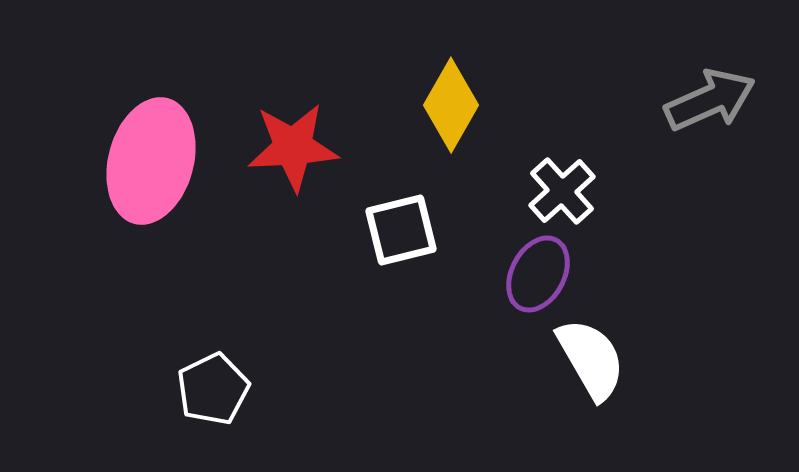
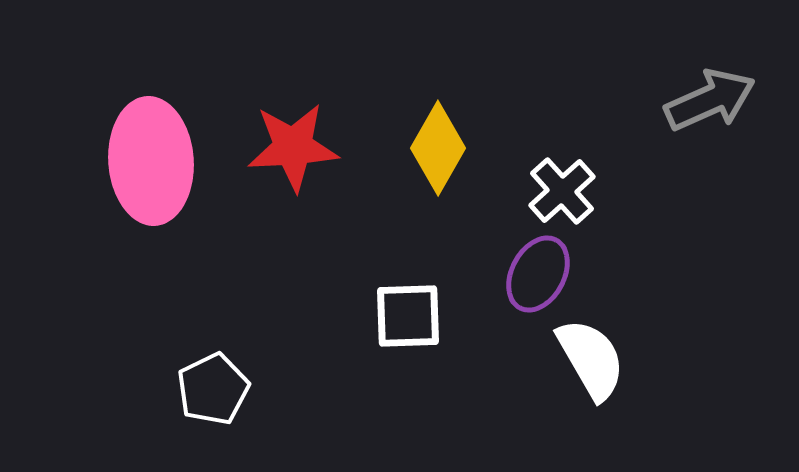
yellow diamond: moved 13 px left, 43 px down
pink ellipse: rotated 19 degrees counterclockwise
white square: moved 7 px right, 86 px down; rotated 12 degrees clockwise
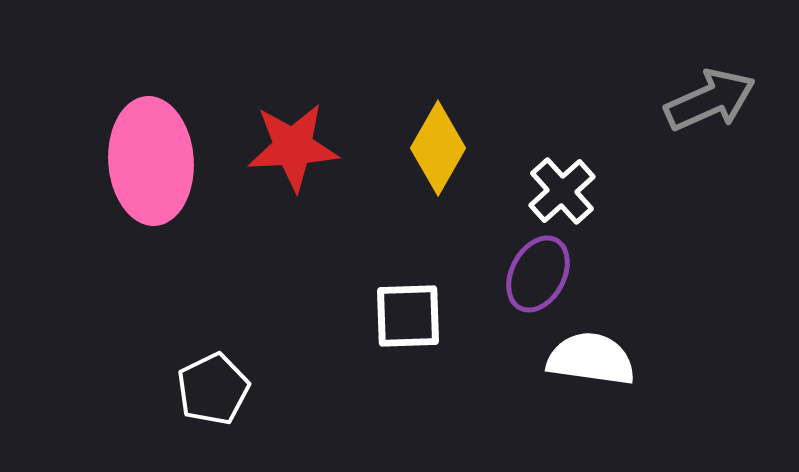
white semicircle: rotated 52 degrees counterclockwise
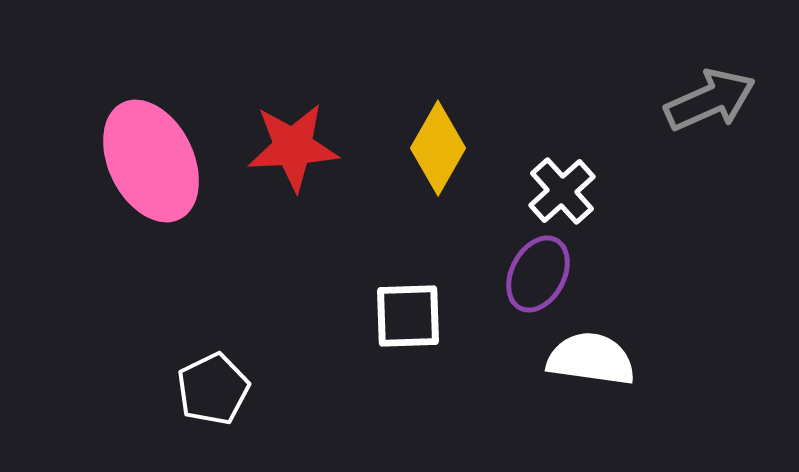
pink ellipse: rotated 22 degrees counterclockwise
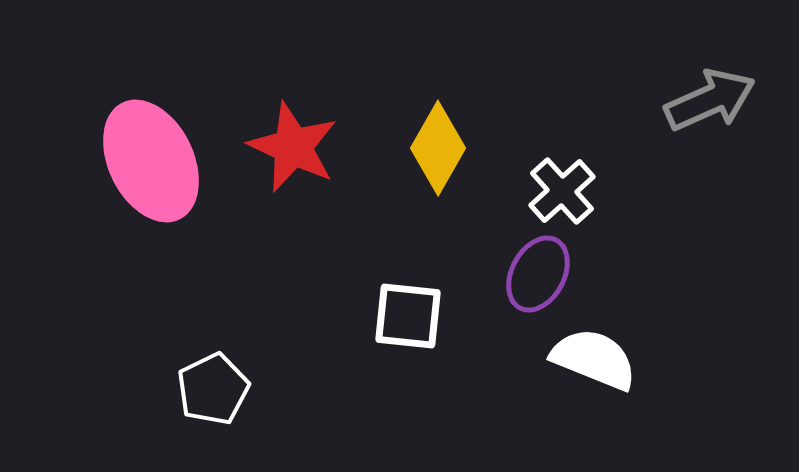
red star: rotated 28 degrees clockwise
white square: rotated 8 degrees clockwise
white semicircle: moved 3 px right; rotated 14 degrees clockwise
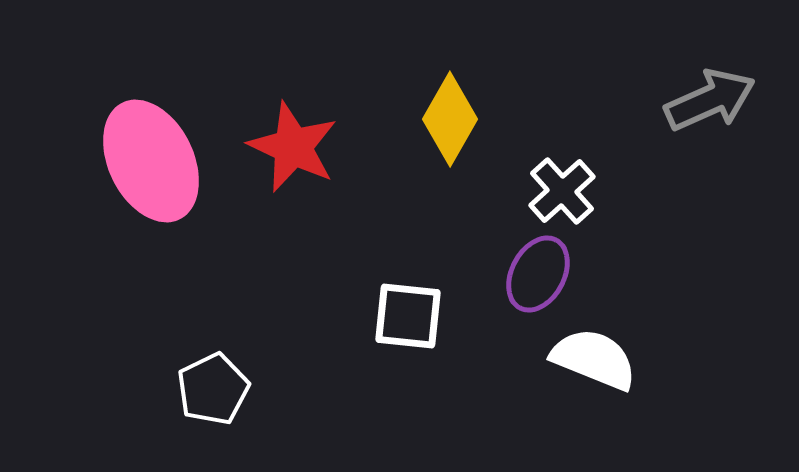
yellow diamond: moved 12 px right, 29 px up
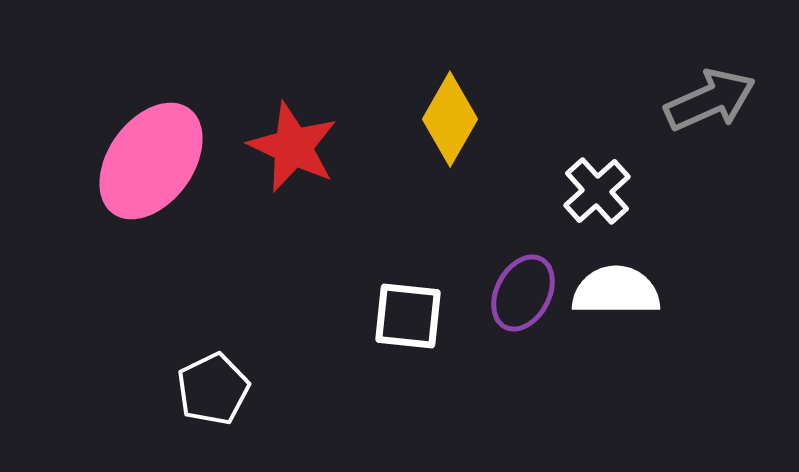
pink ellipse: rotated 62 degrees clockwise
white cross: moved 35 px right
purple ellipse: moved 15 px left, 19 px down
white semicircle: moved 22 px right, 68 px up; rotated 22 degrees counterclockwise
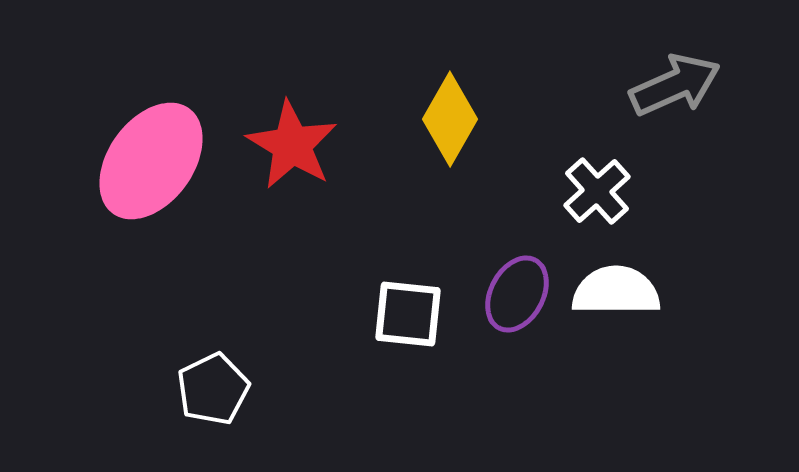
gray arrow: moved 35 px left, 15 px up
red star: moved 1 px left, 2 px up; rotated 6 degrees clockwise
purple ellipse: moved 6 px left, 1 px down
white square: moved 2 px up
